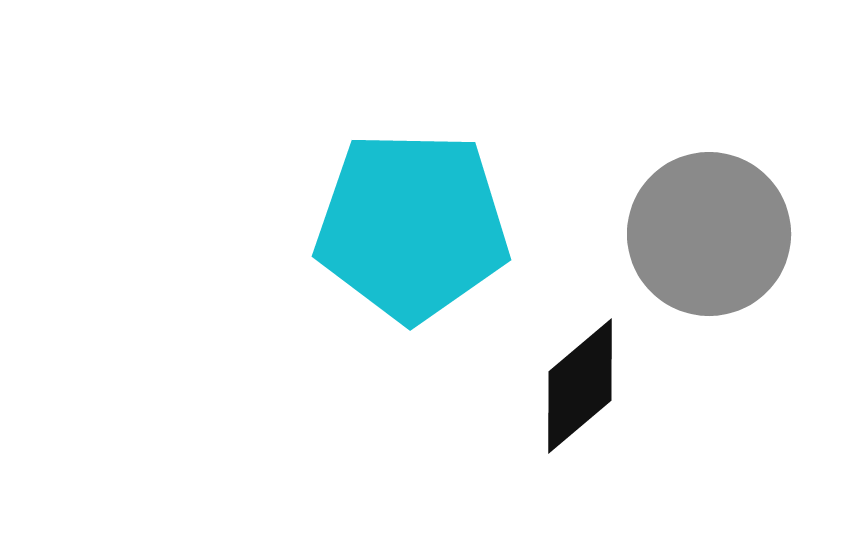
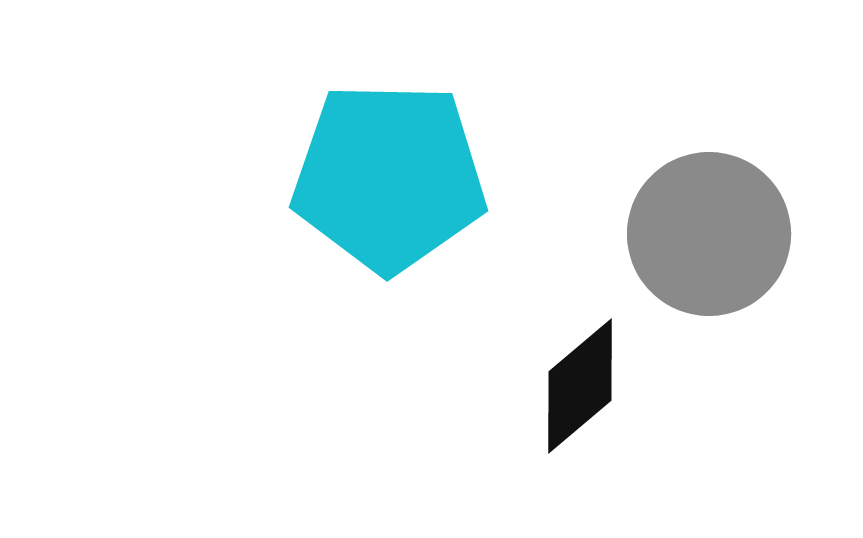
cyan pentagon: moved 23 px left, 49 px up
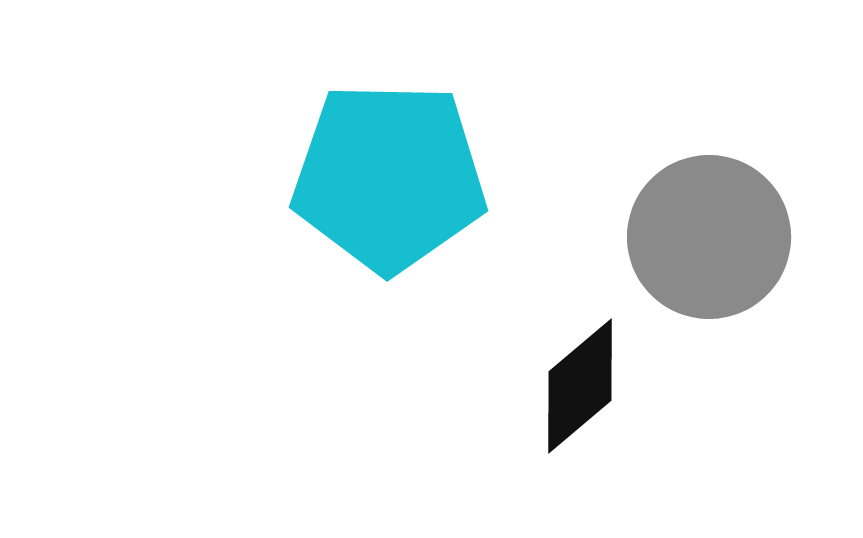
gray circle: moved 3 px down
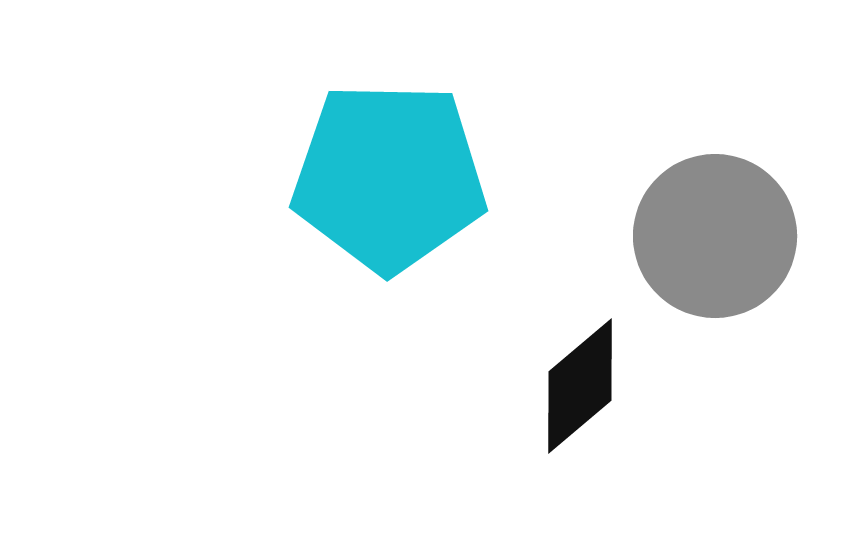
gray circle: moved 6 px right, 1 px up
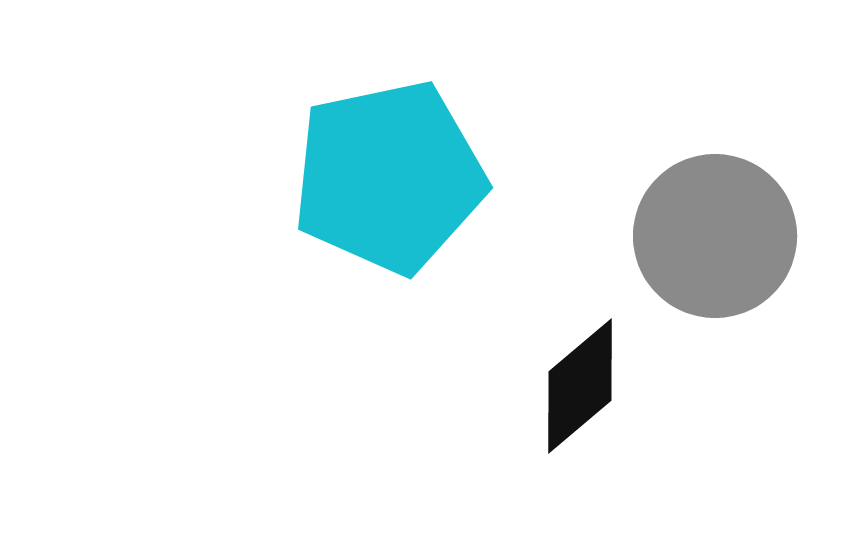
cyan pentagon: rotated 13 degrees counterclockwise
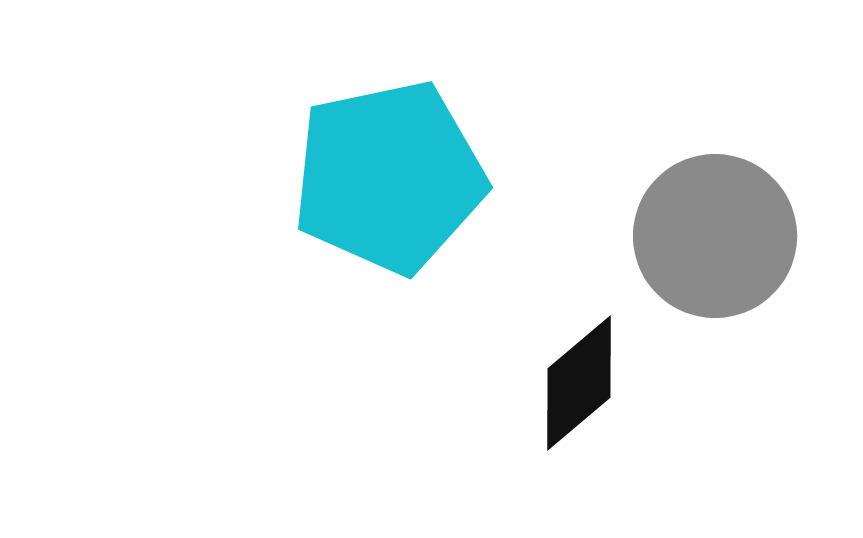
black diamond: moved 1 px left, 3 px up
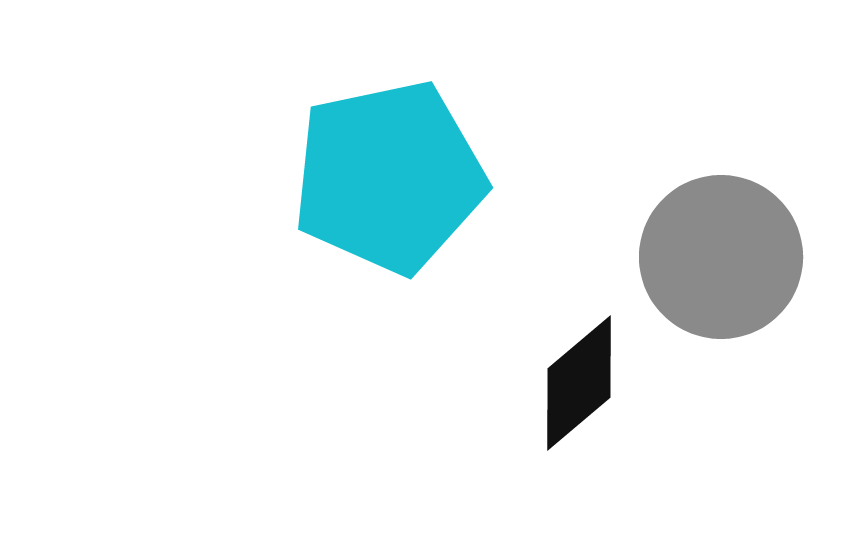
gray circle: moved 6 px right, 21 px down
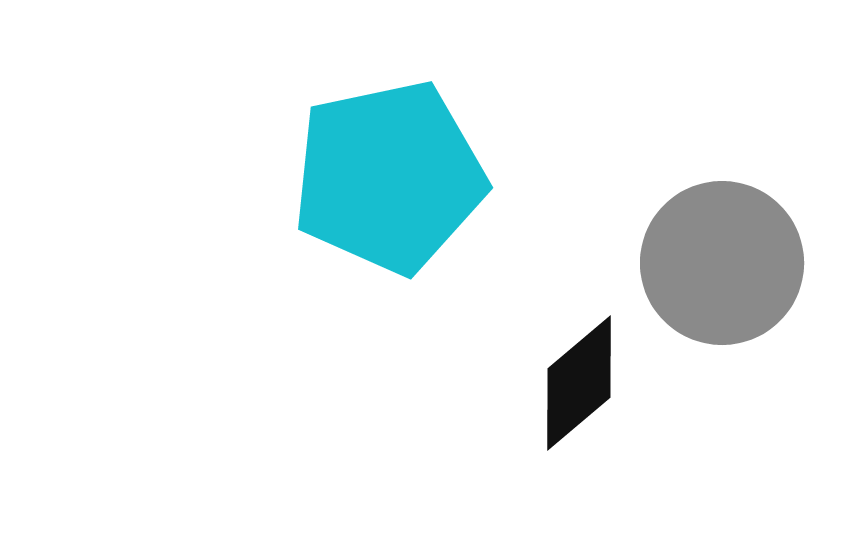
gray circle: moved 1 px right, 6 px down
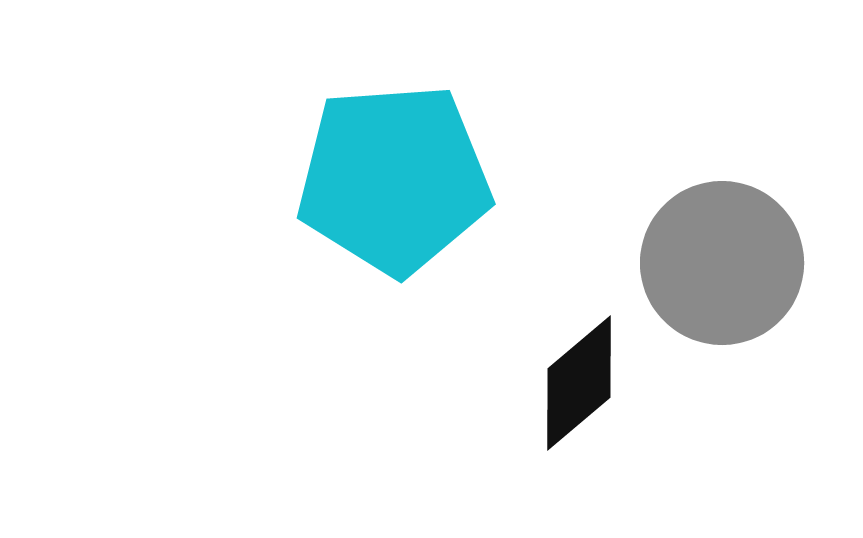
cyan pentagon: moved 5 px right, 2 px down; rotated 8 degrees clockwise
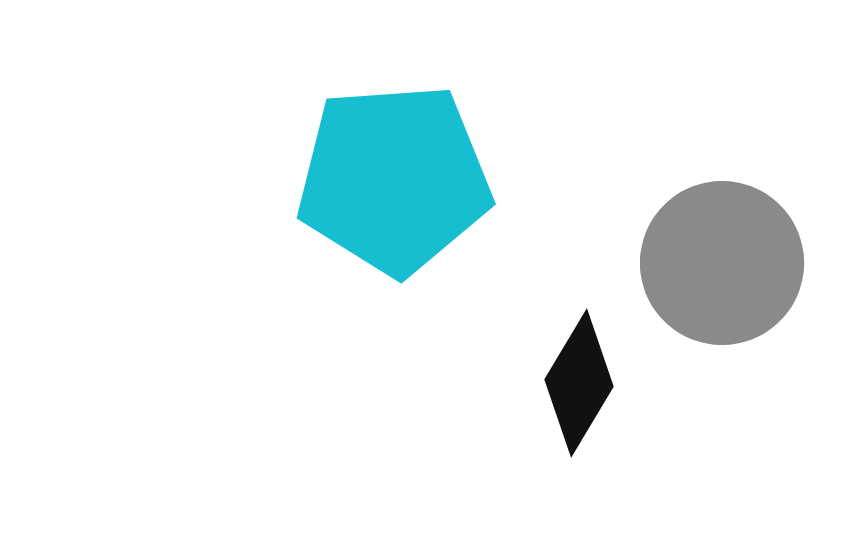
black diamond: rotated 19 degrees counterclockwise
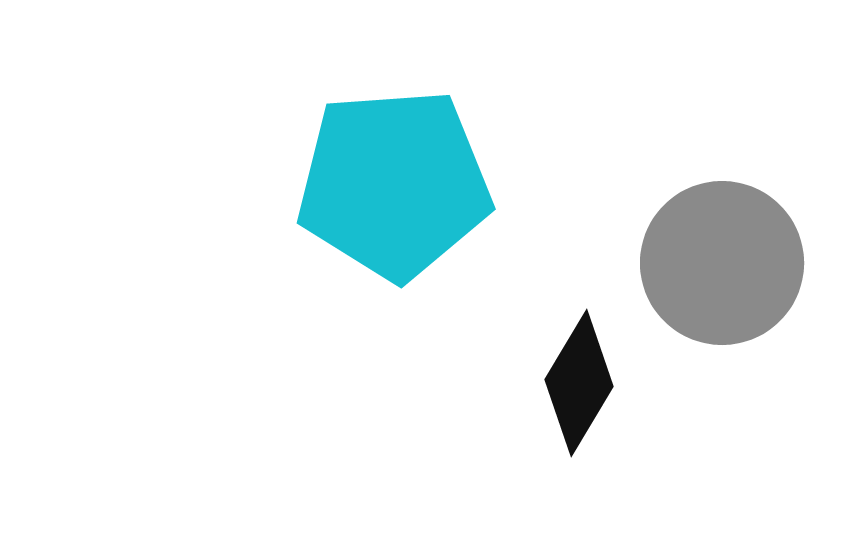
cyan pentagon: moved 5 px down
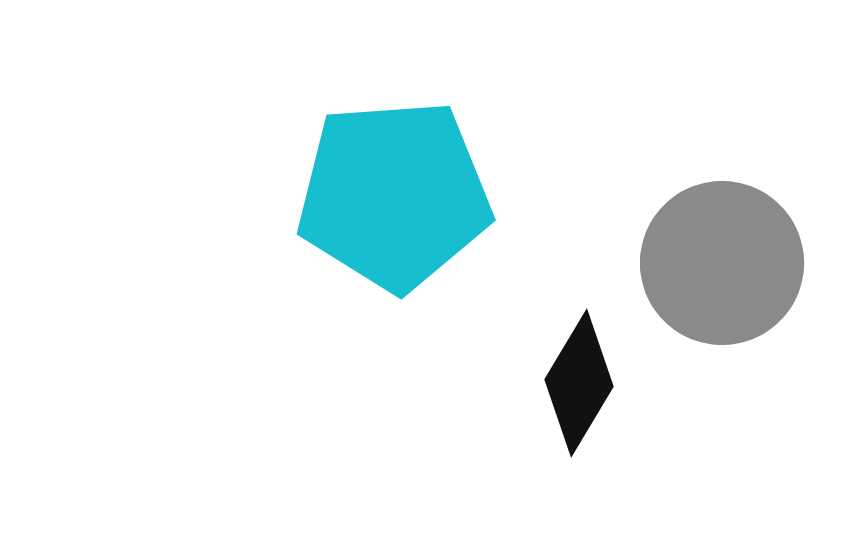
cyan pentagon: moved 11 px down
